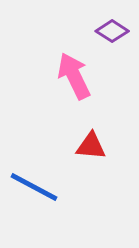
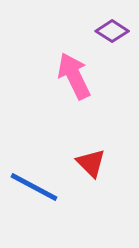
red triangle: moved 17 px down; rotated 40 degrees clockwise
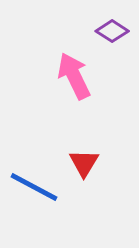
red triangle: moved 7 px left; rotated 16 degrees clockwise
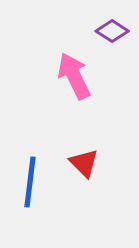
red triangle: rotated 16 degrees counterclockwise
blue line: moved 4 px left, 5 px up; rotated 69 degrees clockwise
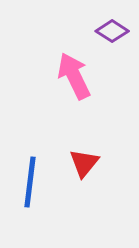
red triangle: rotated 24 degrees clockwise
